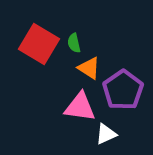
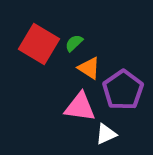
green semicircle: rotated 60 degrees clockwise
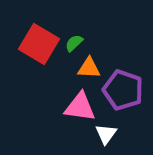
orange triangle: rotated 30 degrees counterclockwise
purple pentagon: rotated 18 degrees counterclockwise
white triangle: rotated 30 degrees counterclockwise
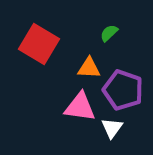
green semicircle: moved 35 px right, 10 px up
white triangle: moved 6 px right, 6 px up
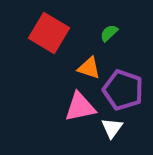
red square: moved 10 px right, 11 px up
orange triangle: rotated 15 degrees clockwise
pink triangle: rotated 20 degrees counterclockwise
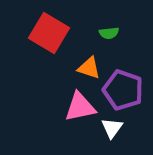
green semicircle: rotated 144 degrees counterclockwise
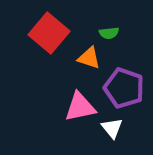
red square: rotated 9 degrees clockwise
orange triangle: moved 10 px up
purple pentagon: moved 1 px right, 2 px up
white triangle: rotated 15 degrees counterclockwise
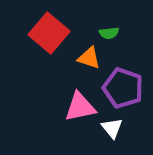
purple pentagon: moved 1 px left
